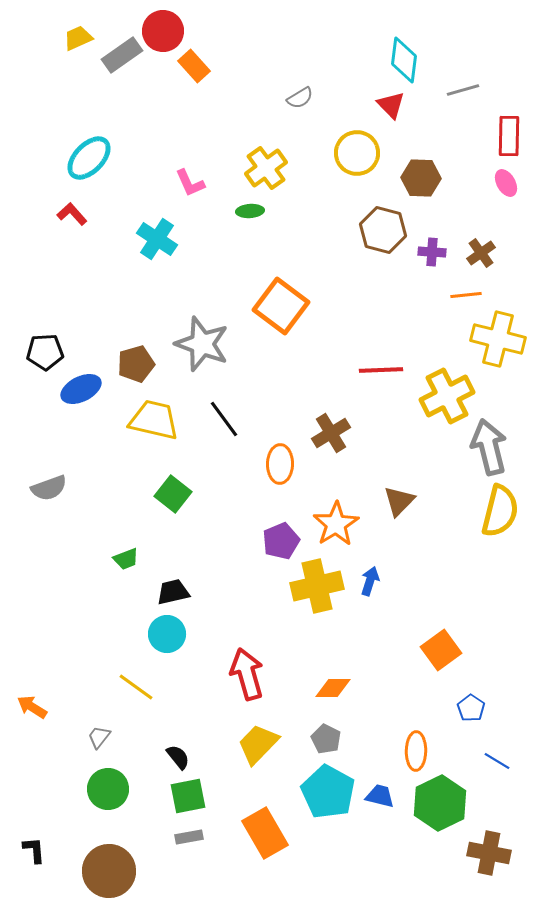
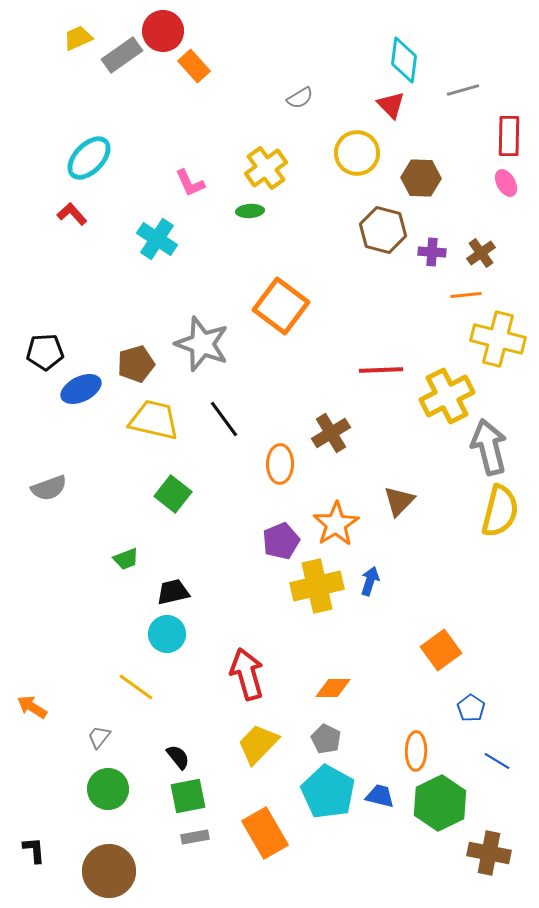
gray rectangle at (189, 837): moved 6 px right
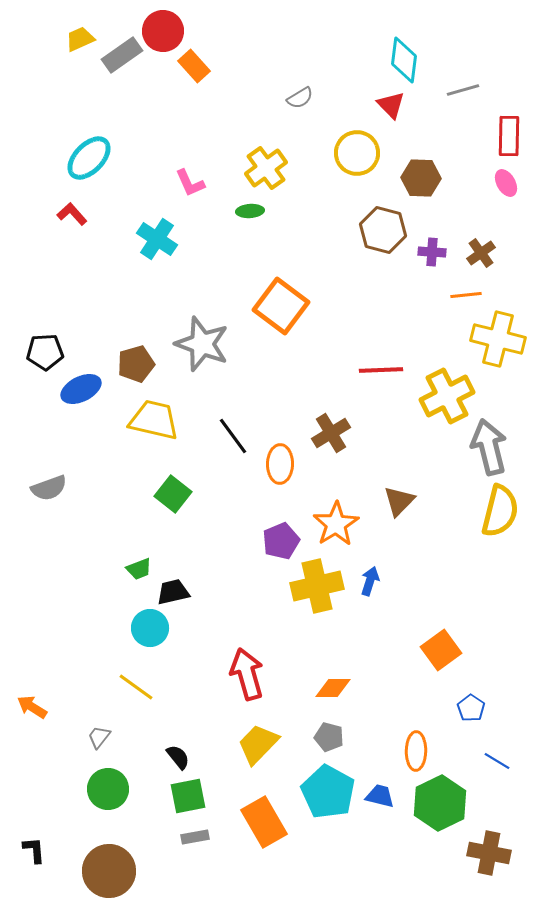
yellow trapezoid at (78, 38): moved 2 px right, 1 px down
black line at (224, 419): moved 9 px right, 17 px down
green trapezoid at (126, 559): moved 13 px right, 10 px down
cyan circle at (167, 634): moved 17 px left, 6 px up
gray pentagon at (326, 739): moved 3 px right, 2 px up; rotated 12 degrees counterclockwise
orange rectangle at (265, 833): moved 1 px left, 11 px up
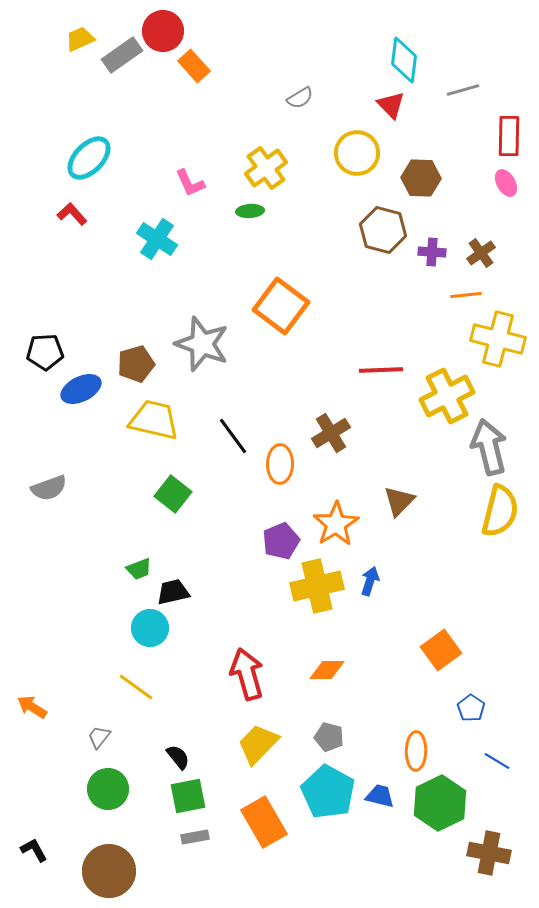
orange diamond at (333, 688): moved 6 px left, 18 px up
black L-shape at (34, 850): rotated 24 degrees counterclockwise
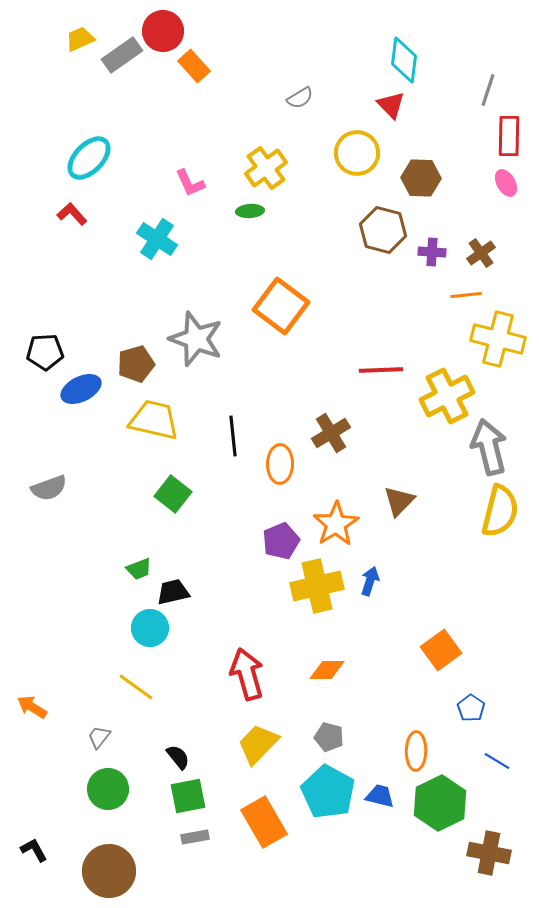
gray line at (463, 90): moved 25 px right; rotated 56 degrees counterclockwise
gray star at (202, 344): moved 6 px left, 5 px up
black line at (233, 436): rotated 30 degrees clockwise
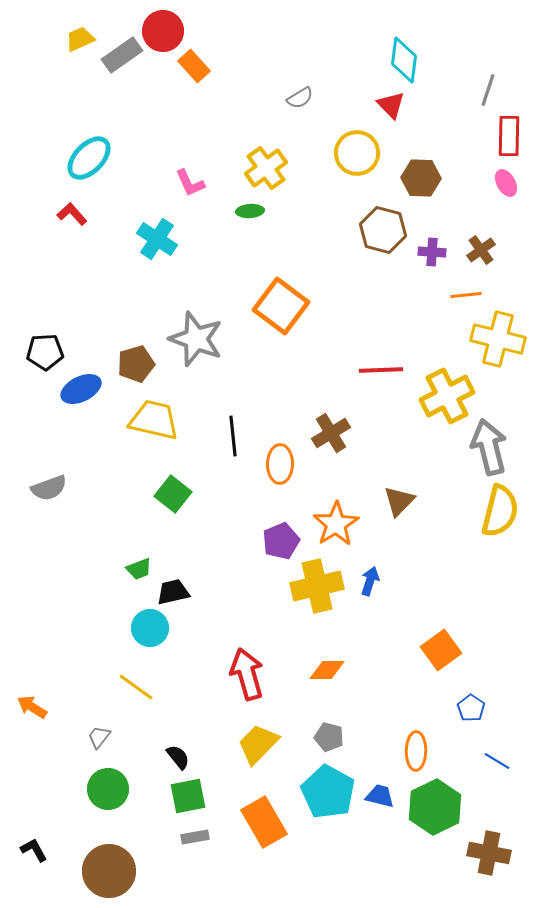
brown cross at (481, 253): moved 3 px up
green hexagon at (440, 803): moved 5 px left, 4 px down
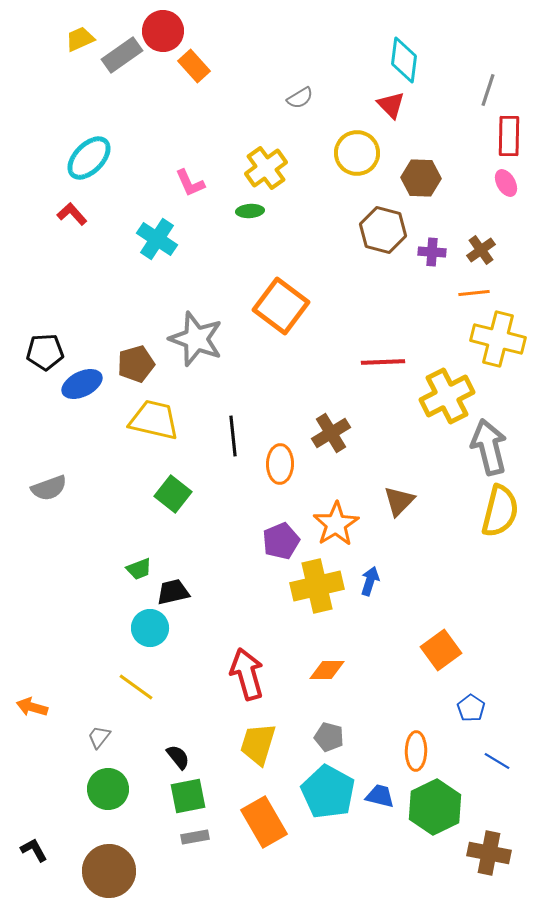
orange line at (466, 295): moved 8 px right, 2 px up
red line at (381, 370): moved 2 px right, 8 px up
blue ellipse at (81, 389): moved 1 px right, 5 px up
orange arrow at (32, 707): rotated 16 degrees counterclockwise
yellow trapezoid at (258, 744): rotated 27 degrees counterclockwise
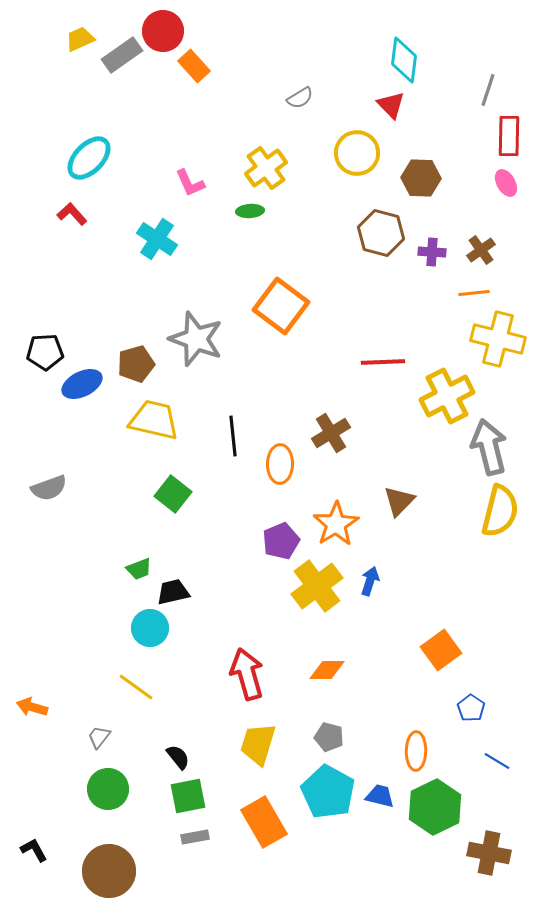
brown hexagon at (383, 230): moved 2 px left, 3 px down
yellow cross at (317, 586): rotated 24 degrees counterclockwise
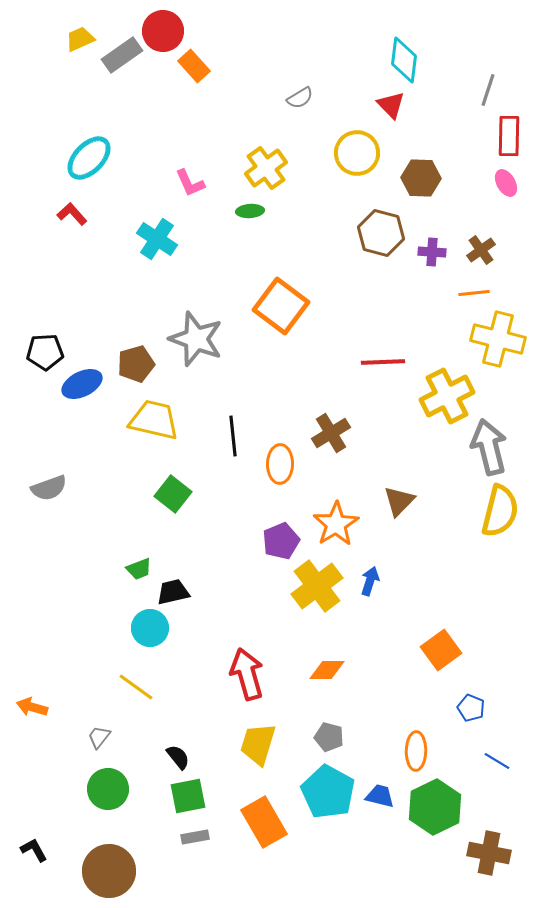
blue pentagon at (471, 708): rotated 12 degrees counterclockwise
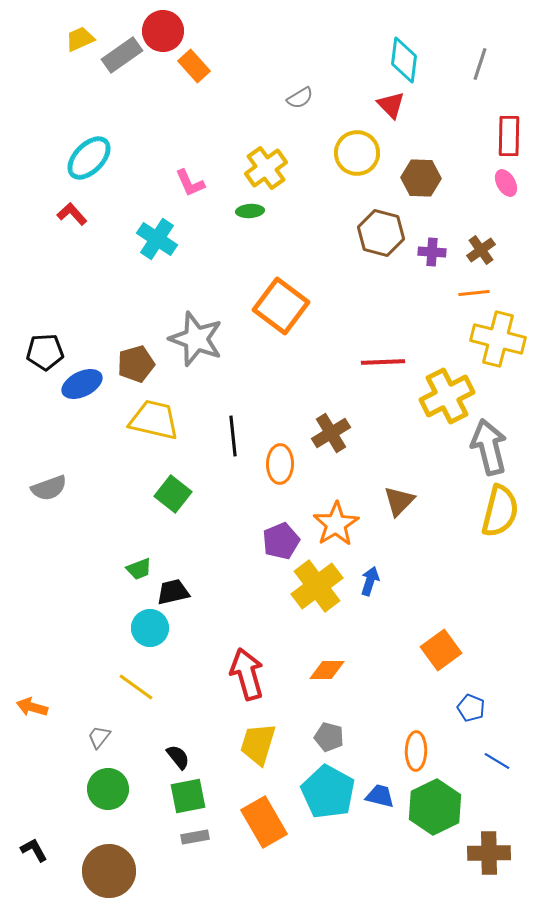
gray line at (488, 90): moved 8 px left, 26 px up
brown cross at (489, 853): rotated 12 degrees counterclockwise
